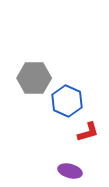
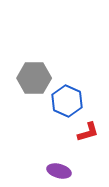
purple ellipse: moved 11 px left
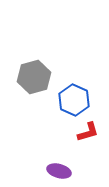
gray hexagon: moved 1 px up; rotated 16 degrees counterclockwise
blue hexagon: moved 7 px right, 1 px up
